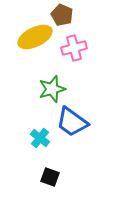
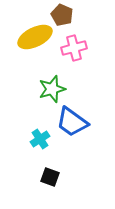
cyan cross: moved 1 px down; rotated 18 degrees clockwise
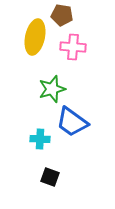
brown pentagon: rotated 15 degrees counterclockwise
yellow ellipse: rotated 52 degrees counterclockwise
pink cross: moved 1 px left, 1 px up; rotated 20 degrees clockwise
cyan cross: rotated 36 degrees clockwise
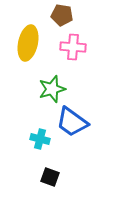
yellow ellipse: moved 7 px left, 6 px down
cyan cross: rotated 12 degrees clockwise
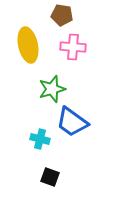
yellow ellipse: moved 2 px down; rotated 24 degrees counterclockwise
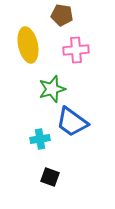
pink cross: moved 3 px right, 3 px down; rotated 10 degrees counterclockwise
cyan cross: rotated 24 degrees counterclockwise
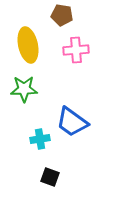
green star: moved 28 px left; rotated 16 degrees clockwise
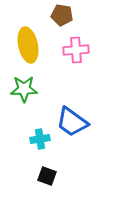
black square: moved 3 px left, 1 px up
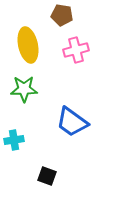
pink cross: rotated 10 degrees counterclockwise
cyan cross: moved 26 px left, 1 px down
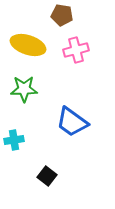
yellow ellipse: rotated 60 degrees counterclockwise
black square: rotated 18 degrees clockwise
